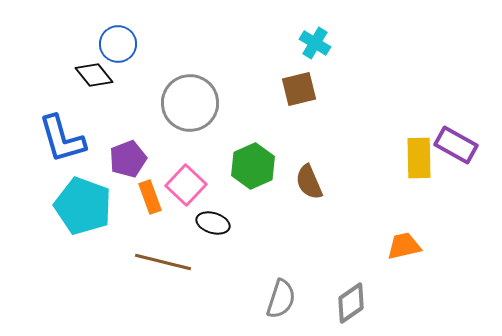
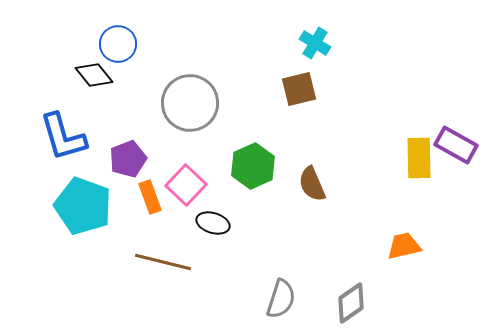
blue L-shape: moved 1 px right, 2 px up
brown semicircle: moved 3 px right, 2 px down
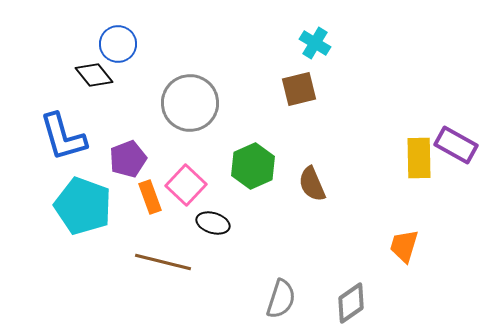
orange trapezoid: rotated 60 degrees counterclockwise
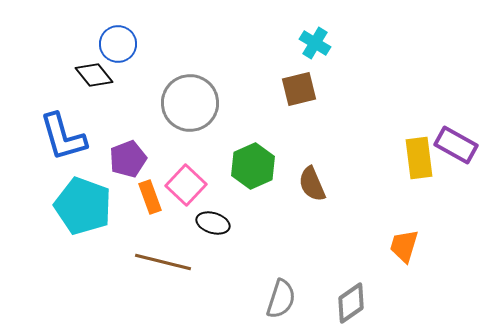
yellow rectangle: rotated 6 degrees counterclockwise
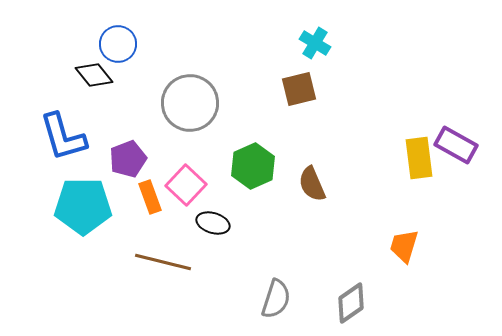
cyan pentagon: rotated 20 degrees counterclockwise
gray semicircle: moved 5 px left
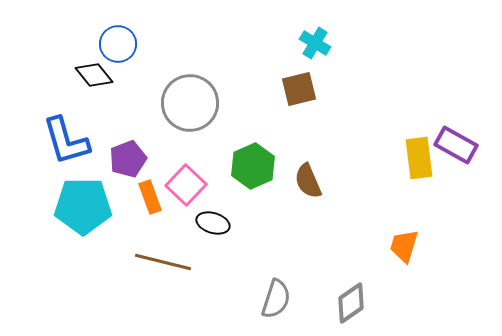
blue L-shape: moved 3 px right, 4 px down
brown semicircle: moved 4 px left, 3 px up
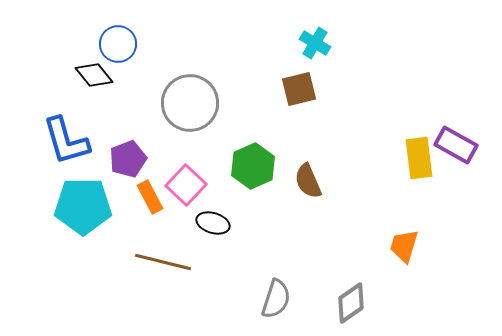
orange rectangle: rotated 8 degrees counterclockwise
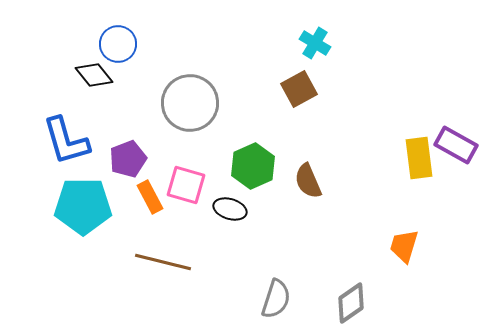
brown square: rotated 15 degrees counterclockwise
pink square: rotated 27 degrees counterclockwise
black ellipse: moved 17 px right, 14 px up
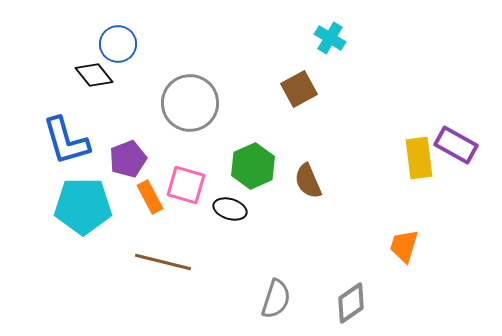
cyan cross: moved 15 px right, 5 px up
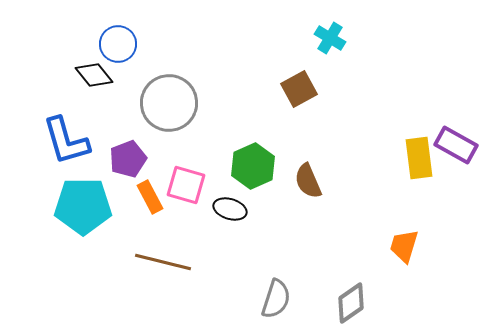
gray circle: moved 21 px left
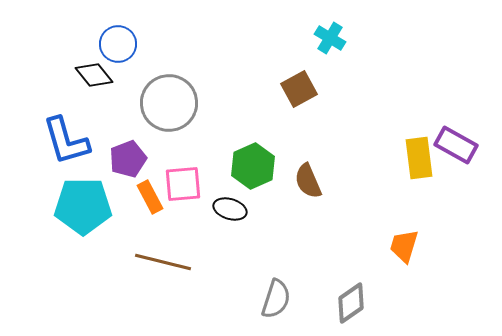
pink square: moved 3 px left, 1 px up; rotated 21 degrees counterclockwise
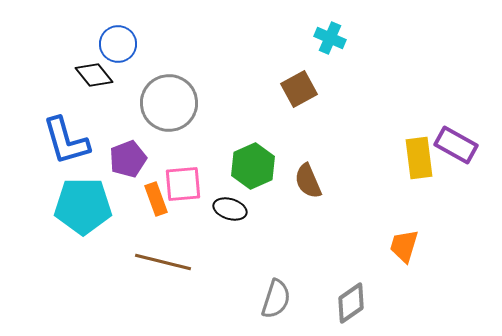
cyan cross: rotated 8 degrees counterclockwise
orange rectangle: moved 6 px right, 2 px down; rotated 8 degrees clockwise
